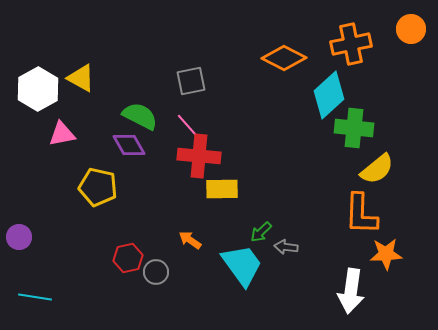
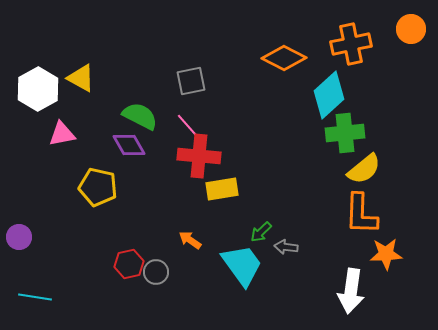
green cross: moved 9 px left, 5 px down; rotated 12 degrees counterclockwise
yellow semicircle: moved 13 px left
yellow rectangle: rotated 8 degrees counterclockwise
red hexagon: moved 1 px right, 6 px down
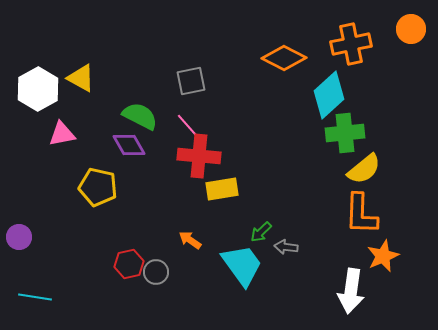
orange star: moved 3 px left, 2 px down; rotated 20 degrees counterclockwise
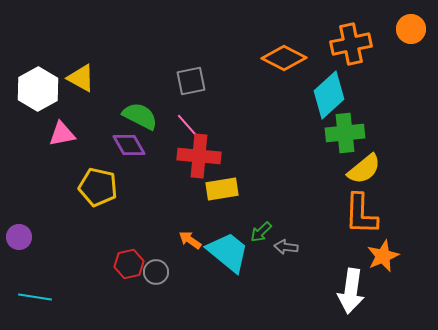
cyan trapezoid: moved 14 px left, 13 px up; rotated 15 degrees counterclockwise
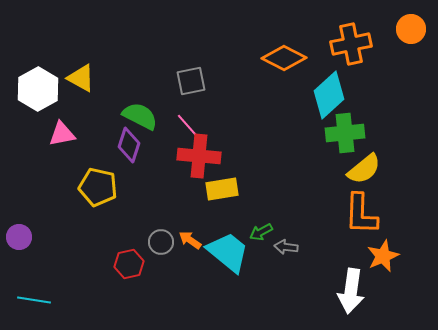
purple diamond: rotated 48 degrees clockwise
green arrow: rotated 15 degrees clockwise
gray circle: moved 5 px right, 30 px up
cyan line: moved 1 px left, 3 px down
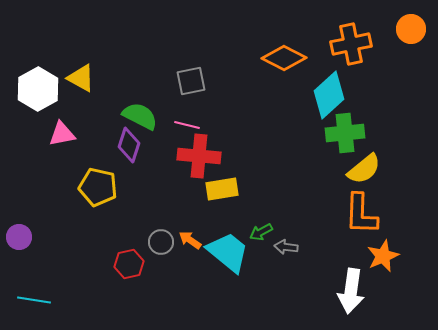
pink line: rotated 35 degrees counterclockwise
